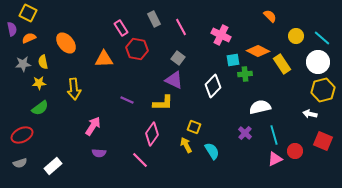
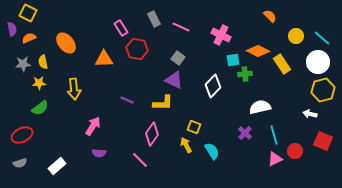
pink line at (181, 27): rotated 36 degrees counterclockwise
white rectangle at (53, 166): moved 4 px right
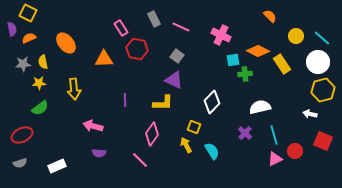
gray square at (178, 58): moved 1 px left, 2 px up
white diamond at (213, 86): moved 1 px left, 16 px down
purple line at (127, 100): moved 2 px left; rotated 64 degrees clockwise
pink arrow at (93, 126): rotated 108 degrees counterclockwise
white rectangle at (57, 166): rotated 18 degrees clockwise
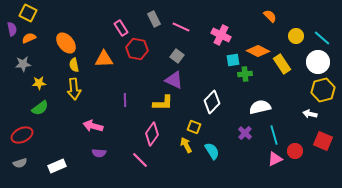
yellow semicircle at (43, 62): moved 31 px right, 3 px down
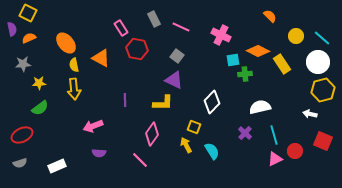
orange triangle at (104, 59): moved 3 px left, 1 px up; rotated 30 degrees clockwise
pink arrow at (93, 126): rotated 36 degrees counterclockwise
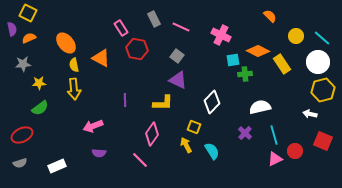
purple triangle at (174, 80): moved 4 px right
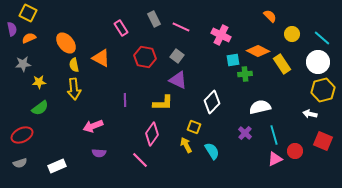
yellow circle at (296, 36): moved 4 px left, 2 px up
red hexagon at (137, 49): moved 8 px right, 8 px down
yellow star at (39, 83): moved 1 px up
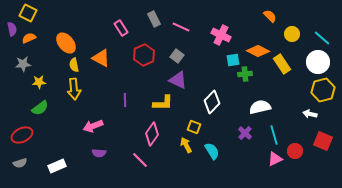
red hexagon at (145, 57): moved 1 px left, 2 px up; rotated 25 degrees clockwise
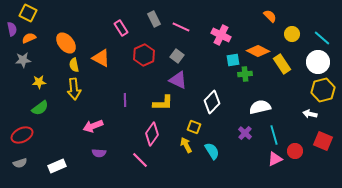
gray star at (23, 64): moved 4 px up
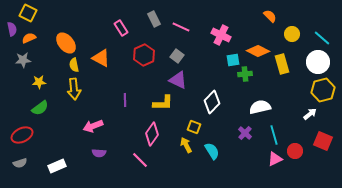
yellow rectangle at (282, 64): rotated 18 degrees clockwise
white arrow at (310, 114): rotated 128 degrees clockwise
